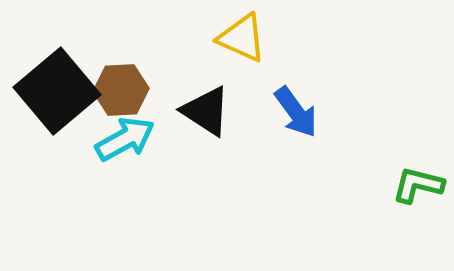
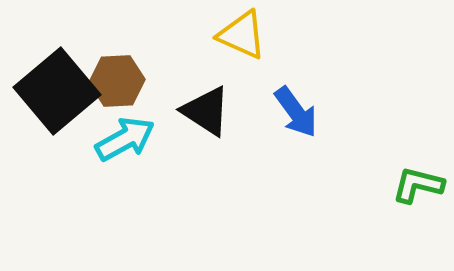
yellow triangle: moved 3 px up
brown hexagon: moved 4 px left, 9 px up
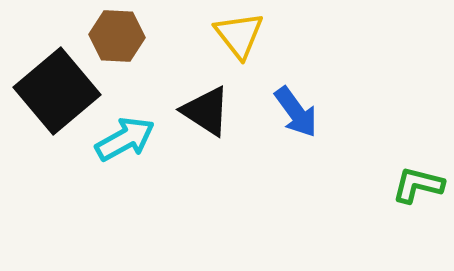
yellow triangle: moved 3 px left; rotated 28 degrees clockwise
brown hexagon: moved 45 px up; rotated 6 degrees clockwise
